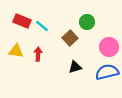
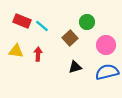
pink circle: moved 3 px left, 2 px up
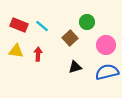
red rectangle: moved 3 px left, 4 px down
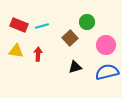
cyan line: rotated 56 degrees counterclockwise
